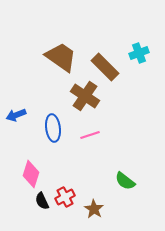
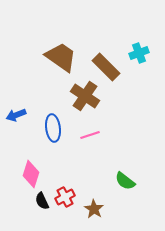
brown rectangle: moved 1 px right
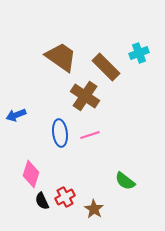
blue ellipse: moved 7 px right, 5 px down
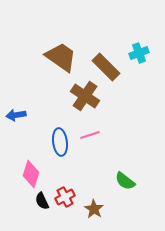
blue arrow: rotated 12 degrees clockwise
blue ellipse: moved 9 px down
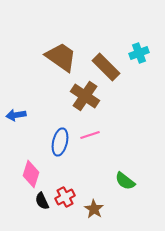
blue ellipse: rotated 20 degrees clockwise
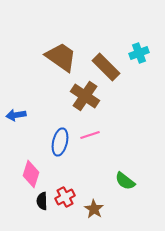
black semicircle: rotated 24 degrees clockwise
